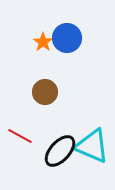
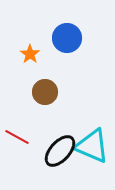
orange star: moved 13 px left, 12 px down
red line: moved 3 px left, 1 px down
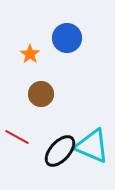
brown circle: moved 4 px left, 2 px down
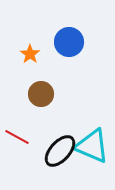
blue circle: moved 2 px right, 4 px down
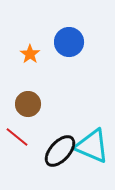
brown circle: moved 13 px left, 10 px down
red line: rotated 10 degrees clockwise
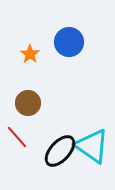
brown circle: moved 1 px up
red line: rotated 10 degrees clockwise
cyan triangle: rotated 12 degrees clockwise
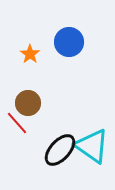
red line: moved 14 px up
black ellipse: moved 1 px up
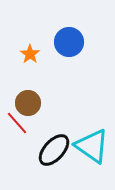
black ellipse: moved 6 px left
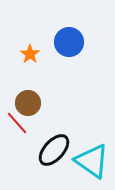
cyan triangle: moved 15 px down
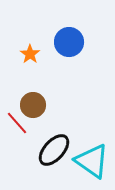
brown circle: moved 5 px right, 2 px down
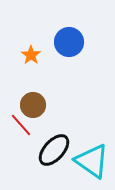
orange star: moved 1 px right, 1 px down
red line: moved 4 px right, 2 px down
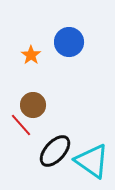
black ellipse: moved 1 px right, 1 px down
